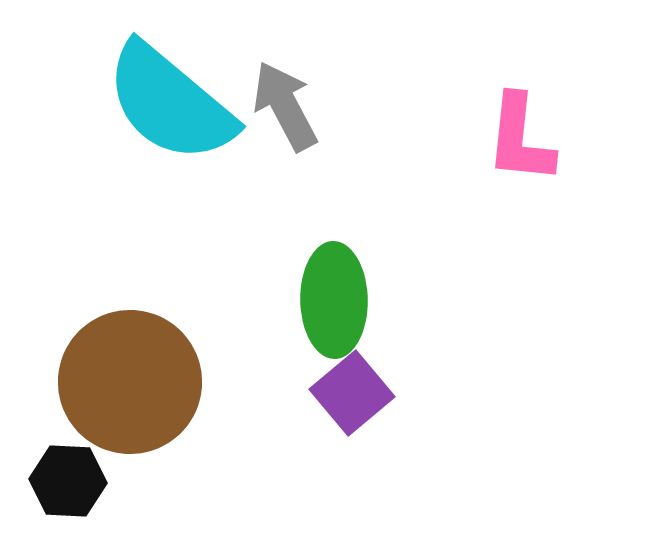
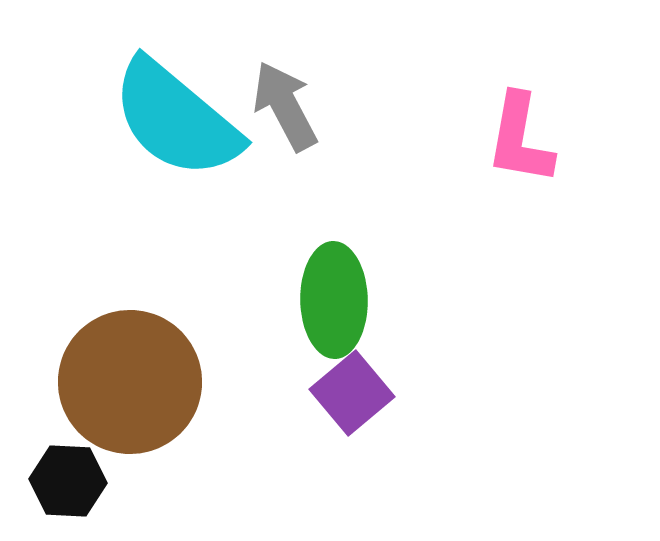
cyan semicircle: moved 6 px right, 16 px down
pink L-shape: rotated 4 degrees clockwise
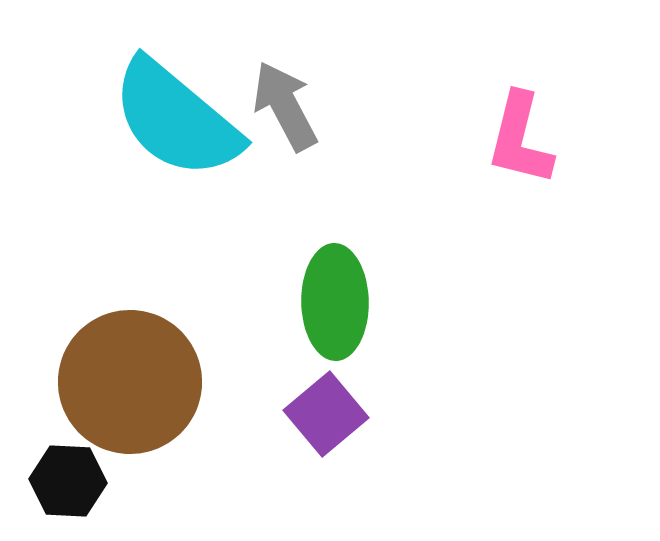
pink L-shape: rotated 4 degrees clockwise
green ellipse: moved 1 px right, 2 px down
purple square: moved 26 px left, 21 px down
